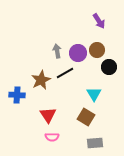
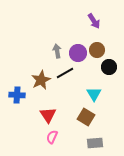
purple arrow: moved 5 px left
pink semicircle: rotated 112 degrees clockwise
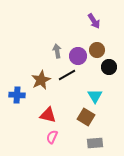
purple circle: moved 3 px down
black line: moved 2 px right, 2 px down
cyan triangle: moved 1 px right, 2 px down
red triangle: rotated 42 degrees counterclockwise
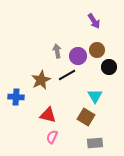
blue cross: moved 1 px left, 2 px down
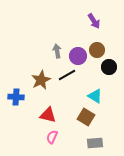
cyan triangle: rotated 28 degrees counterclockwise
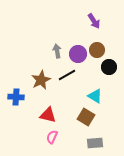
purple circle: moved 2 px up
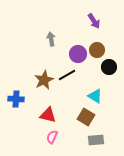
gray arrow: moved 6 px left, 12 px up
brown star: moved 3 px right
blue cross: moved 2 px down
gray rectangle: moved 1 px right, 3 px up
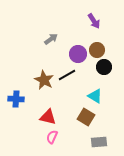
gray arrow: rotated 64 degrees clockwise
black circle: moved 5 px left
brown star: rotated 18 degrees counterclockwise
red triangle: moved 2 px down
gray rectangle: moved 3 px right, 2 px down
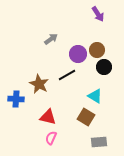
purple arrow: moved 4 px right, 7 px up
brown star: moved 5 px left, 4 px down
pink semicircle: moved 1 px left, 1 px down
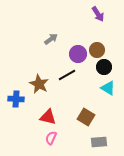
cyan triangle: moved 13 px right, 8 px up
